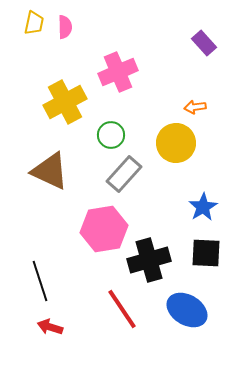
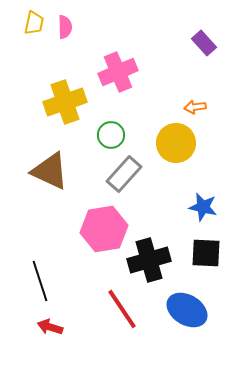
yellow cross: rotated 9 degrees clockwise
blue star: rotated 28 degrees counterclockwise
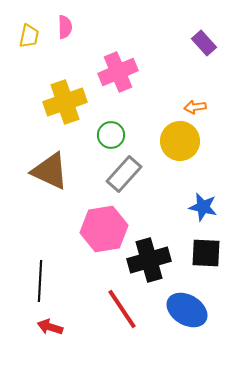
yellow trapezoid: moved 5 px left, 13 px down
yellow circle: moved 4 px right, 2 px up
black line: rotated 21 degrees clockwise
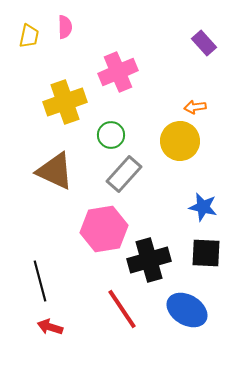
brown triangle: moved 5 px right
black line: rotated 18 degrees counterclockwise
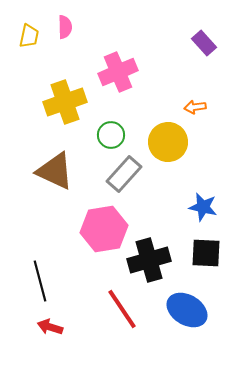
yellow circle: moved 12 px left, 1 px down
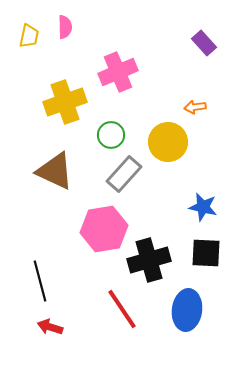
blue ellipse: rotated 66 degrees clockwise
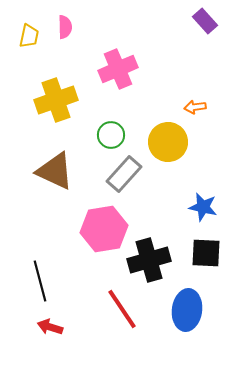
purple rectangle: moved 1 px right, 22 px up
pink cross: moved 3 px up
yellow cross: moved 9 px left, 2 px up
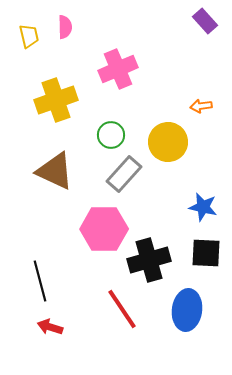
yellow trapezoid: rotated 25 degrees counterclockwise
orange arrow: moved 6 px right, 1 px up
pink hexagon: rotated 9 degrees clockwise
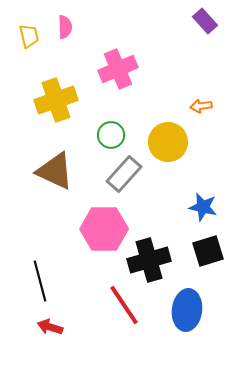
black square: moved 2 px right, 2 px up; rotated 20 degrees counterclockwise
red line: moved 2 px right, 4 px up
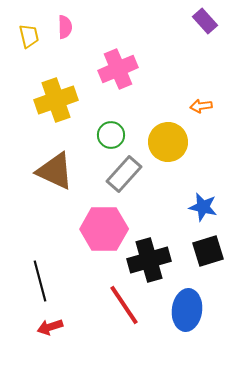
red arrow: rotated 35 degrees counterclockwise
